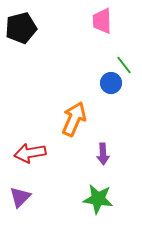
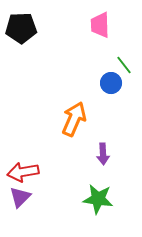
pink trapezoid: moved 2 px left, 4 px down
black pentagon: rotated 12 degrees clockwise
red arrow: moved 7 px left, 19 px down
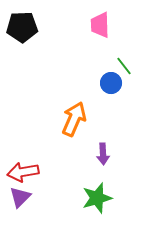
black pentagon: moved 1 px right, 1 px up
green line: moved 1 px down
green star: moved 1 px left, 1 px up; rotated 24 degrees counterclockwise
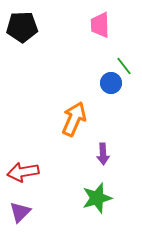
purple triangle: moved 15 px down
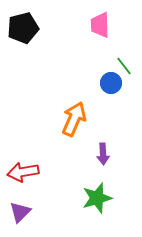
black pentagon: moved 1 px right, 1 px down; rotated 12 degrees counterclockwise
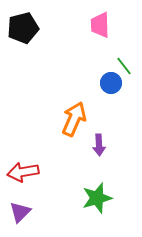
purple arrow: moved 4 px left, 9 px up
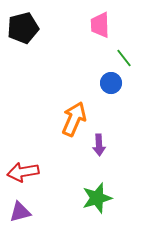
green line: moved 8 px up
purple triangle: rotated 30 degrees clockwise
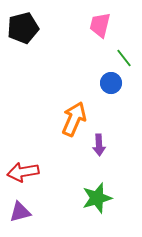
pink trapezoid: rotated 16 degrees clockwise
